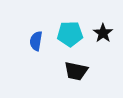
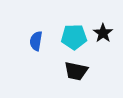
cyan pentagon: moved 4 px right, 3 px down
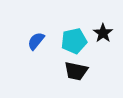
cyan pentagon: moved 4 px down; rotated 10 degrees counterclockwise
blue semicircle: rotated 30 degrees clockwise
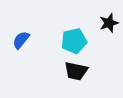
black star: moved 6 px right, 10 px up; rotated 18 degrees clockwise
blue semicircle: moved 15 px left, 1 px up
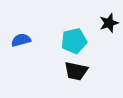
blue semicircle: rotated 36 degrees clockwise
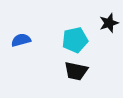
cyan pentagon: moved 1 px right, 1 px up
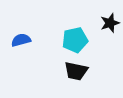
black star: moved 1 px right
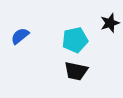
blue semicircle: moved 1 px left, 4 px up; rotated 24 degrees counterclockwise
